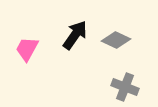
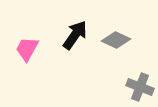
gray cross: moved 15 px right
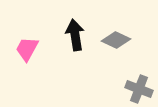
black arrow: rotated 44 degrees counterclockwise
gray cross: moved 1 px left, 2 px down
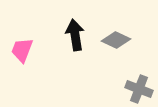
pink trapezoid: moved 5 px left, 1 px down; rotated 8 degrees counterclockwise
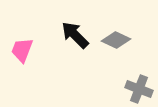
black arrow: rotated 36 degrees counterclockwise
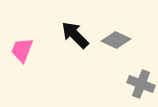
gray cross: moved 2 px right, 5 px up
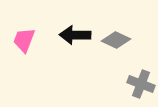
black arrow: rotated 44 degrees counterclockwise
pink trapezoid: moved 2 px right, 10 px up
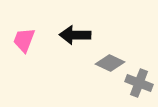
gray diamond: moved 6 px left, 23 px down
gray cross: moved 2 px left, 1 px up
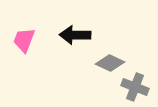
gray cross: moved 4 px left, 4 px down
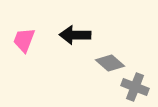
gray diamond: rotated 16 degrees clockwise
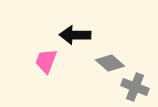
pink trapezoid: moved 22 px right, 21 px down
